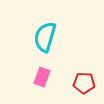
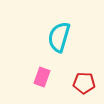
cyan semicircle: moved 14 px right
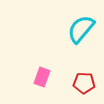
cyan semicircle: moved 22 px right, 8 px up; rotated 24 degrees clockwise
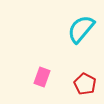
red pentagon: moved 1 px right, 1 px down; rotated 25 degrees clockwise
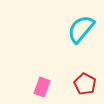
pink rectangle: moved 10 px down
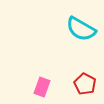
cyan semicircle: rotated 100 degrees counterclockwise
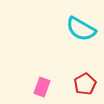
red pentagon: rotated 15 degrees clockwise
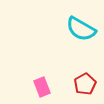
pink rectangle: rotated 42 degrees counterclockwise
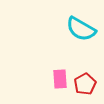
pink rectangle: moved 18 px right, 8 px up; rotated 18 degrees clockwise
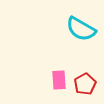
pink rectangle: moved 1 px left, 1 px down
